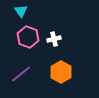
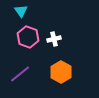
purple line: moved 1 px left
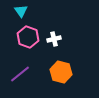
orange hexagon: rotated 15 degrees counterclockwise
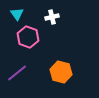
cyan triangle: moved 4 px left, 3 px down
white cross: moved 2 px left, 22 px up
purple line: moved 3 px left, 1 px up
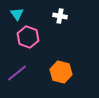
white cross: moved 8 px right, 1 px up; rotated 24 degrees clockwise
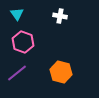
pink hexagon: moved 5 px left, 5 px down
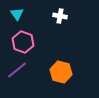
purple line: moved 3 px up
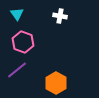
orange hexagon: moved 5 px left, 11 px down; rotated 15 degrees clockwise
